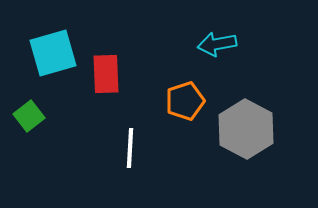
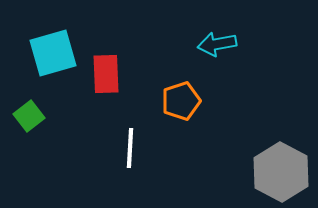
orange pentagon: moved 4 px left
gray hexagon: moved 35 px right, 43 px down
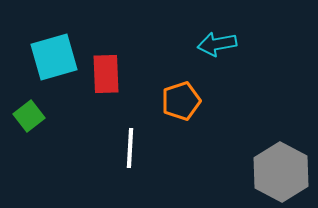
cyan square: moved 1 px right, 4 px down
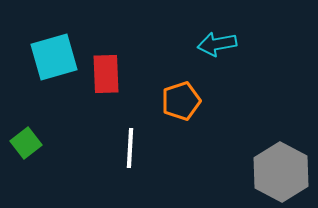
green square: moved 3 px left, 27 px down
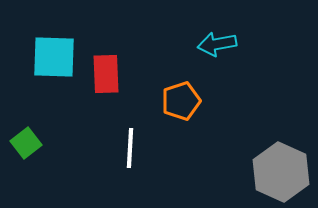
cyan square: rotated 18 degrees clockwise
gray hexagon: rotated 4 degrees counterclockwise
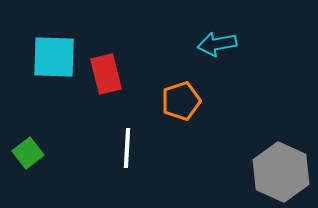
red rectangle: rotated 12 degrees counterclockwise
green square: moved 2 px right, 10 px down
white line: moved 3 px left
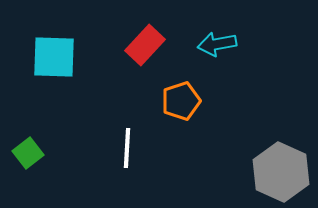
red rectangle: moved 39 px right, 29 px up; rotated 57 degrees clockwise
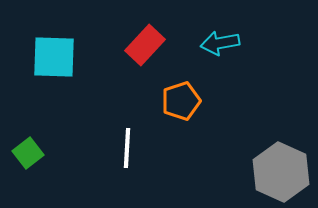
cyan arrow: moved 3 px right, 1 px up
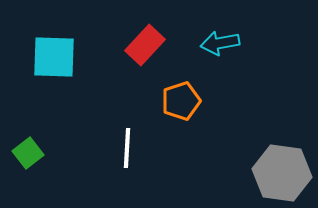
gray hexagon: moved 1 px right, 1 px down; rotated 16 degrees counterclockwise
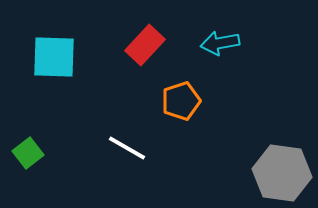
white line: rotated 63 degrees counterclockwise
